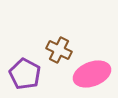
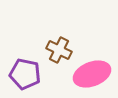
purple pentagon: rotated 16 degrees counterclockwise
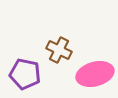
pink ellipse: moved 3 px right; rotated 6 degrees clockwise
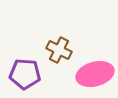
purple pentagon: rotated 8 degrees counterclockwise
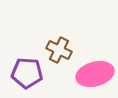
purple pentagon: moved 2 px right, 1 px up
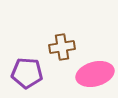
brown cross: moved 3 px right, 3 px up; rotated 35 degrees counterclockwise
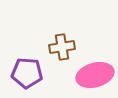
pink ellipse: moved 1 px down
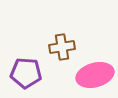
purple pentagon: moved 1 px left
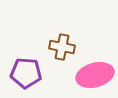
brown cross: rotated 20 degrees clockwise
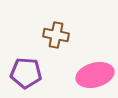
brown cross: moved 6 px left, 12 px up
